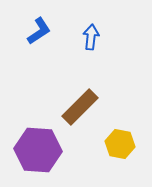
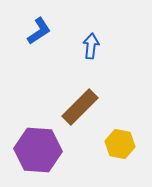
blue arrow: moved 9 px down
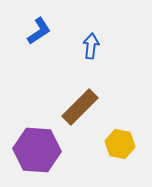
purple hexagon: moved 1 px left
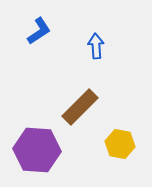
blue arrow: moved 5 px right; rotated 10 degrees counterclockwise
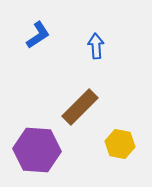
blue L-shape: moved 1 px left, 4 px down
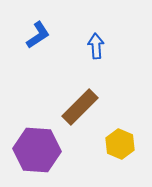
yellow hexagon: rotated 12 degrees clockwise
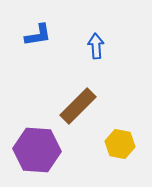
blue L-shape: rotated 24 degrees clockwise
brown rectangle: moved 2 px left, 1 px up
yellow hexagon: rotated 12 degrees counterclockwise
